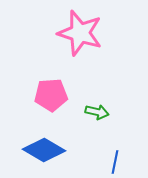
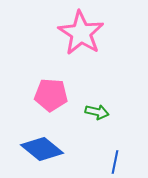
pink star: moved 1 px right; rotated 15 degrees clockwise
pink pentagon: rotated 8 degrees clockwise
blue diamond: moved 2 px left, 1 px up; rotated 9 degrees clockwise
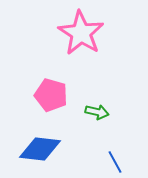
pink pentagon: rotated 12 degrees clockwise
blue diamond: moved 2 px left; rotated 33 degrees counterclockwise
blue line: rotated 40 degrees counterclockwise
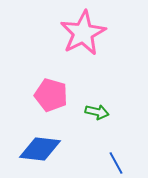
pink star: moved 2 px right; rotated 12 degrees clockwise
blue line: moved 1 px right, 1 px down
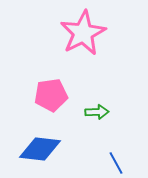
pink pentagon: rotated 24 degrees counterclockwise
green arrow: rotated 15 degrees counterclockwise
